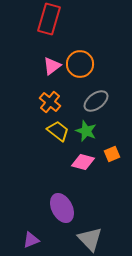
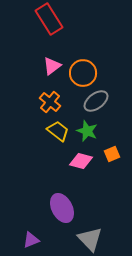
red rectangle: rotated 48 degrees counterclockwise
orange circle: moved 3 px right, 9 px down
green star: moved 1 px right
pink diamond: moved 2 px left, 1 px up
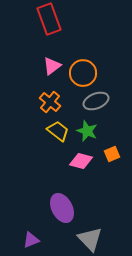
red rectangle: rotated 12 degrees clockwise
gray ellipse: rotated 15 degrees clockwise
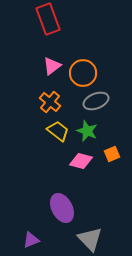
red rectangle: moved 1 px left
